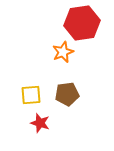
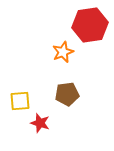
red hexagon: moved 8 px right, 2 px down
yellow square: moved 11 px left, 6 px down
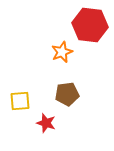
red hexagon: rotated 16 degrees clockwise
orange star: moved 1 px left
red star: moved 6 px right
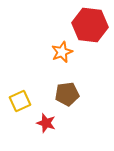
yellow square: rotated 20 degrees counterclockwise
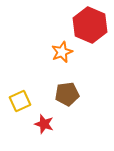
red hexagon: rotated 16 degrees clockwise
red star: moved 2 px left, 1 px down
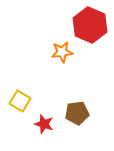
orange star: rotated 15 degrees clockwise
brown pentagon: moved 10 px right, 19 px down
yellow square: rotated 35 degrees counterclockwise
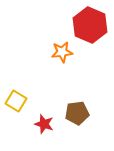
yellow square: moved 4 px left
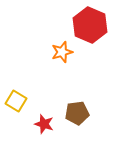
orange star: rotated 10 degrees counterclockwise
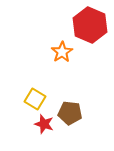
orange star: rotated 15 degrees counterclockwise
yellow square: moved 19 px right, 2 px up
brown pentagon: moved 7 px left; rotated 15 degrees clockwise
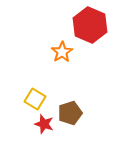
brown pentagon: rotated 25 degrees counterclockwise
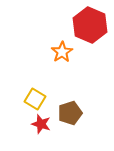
red star: moved 3 px left
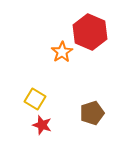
red hexagon: moved 7 px down
brown pentagon: moved 22 px right
red star: moved 1 px right, 1 px down
